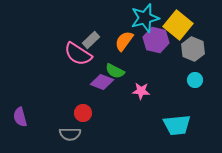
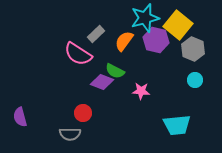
gray rectangle: moved 5 px right, 6 px up
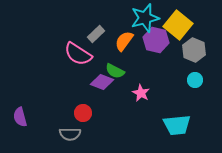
gray hexagon: moved 1 px right, 1 px down
pink star: moved 2 px down; rotated 24 degrees clockwise
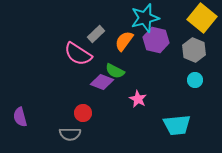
yellow square: moved 24 px right, 7 px up
pink star: moved 3 px left, 6 px down
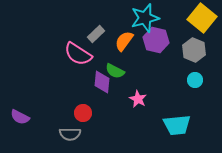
purple diamond: rotated 75 degrees clockwise
purple semicircle: rotated 48 degrees counterclockwise
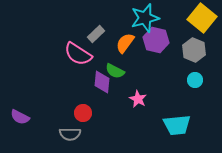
orange semicircle: moved 1 px right, 2 px down
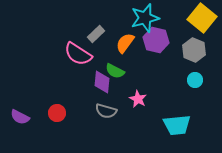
red circle: moved 26 px left
gray semicircle: moved 36 px right, 23 px up; rotated 15 degrees clockwise
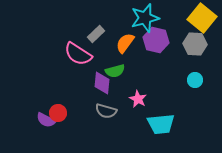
gray hexagon: moved 1 px right, 6 px up; rotated 20 degrees counterclockwise
green semicircle: rotated 42 degrees counterclockwise
purple diamond: moved 1 px down
red circle: moved 1 px right
purple semicircle: moved 26 px right, 3 px down
cyan trapezoid: moved 16 px left, 1 px up
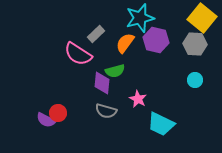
cyan star: moved 5 px left
cyan trapezoid: rotated 32 degrees clockwise
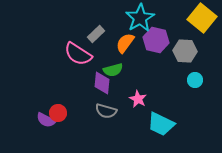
cyan star: rotated 16 degrees counterclockwise
gray hexagon: moved 10 px left, 7 px down
green semicircle: moved 2 px left, 1 px up
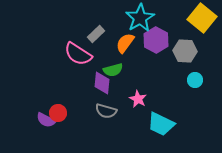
purple hexagon: rotated 15 degrees clockwise
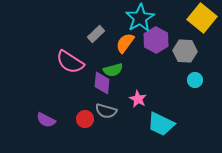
pink semicircle: moved 8 px left, 8 px down
red circle: moved 27 px right, 6 px down
